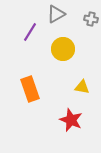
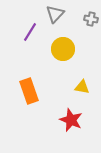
gray triangle: moved 1 px left; rotated 18 degrees counterclockwise
orange rectangle: moved 1 px left, 2 px down
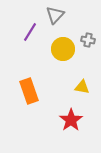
gray triangle: moved 1 px down
gray cross: moved 3 px left, 21 px down
red star: rotated 15 degrees clockwise
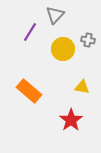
orange rectangle: rotated 30 degrees counterclockwise
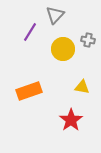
orange rectangle: rotated 60 degrees counterclockwise
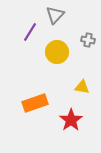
yellow circle: moved 6 px left, 3 px down
orange rectangle: moved 6 px right, 12 px down
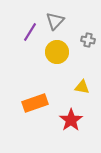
gray triangle: moved 6 px down
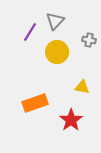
gray cross: moved 1 px right
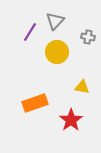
gray cross: moved 1 px left, 3 px up
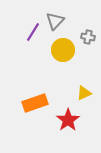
purple line: moved 3 px right
yellow circle: moved 6 px right, 2 px up
yellow triangle: moved 2 px right, 6 px down; rotated 35 degrees counterclockwise
red star: moved 3 px left
